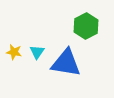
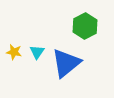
green hexagon: moved 1 px left
blue triangle: rotated 48 degrees counterclockwise
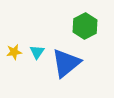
yellow star: rotated 21 degrees counterclockwise
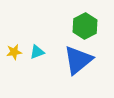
cyan triangle: rotated 35 degrees clockwise
blue triangle: moved 12 px right, 3 px up
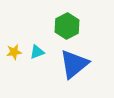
green hexagon: moved 18 px left
blue triangle: moved 4 px left, 4 px down
